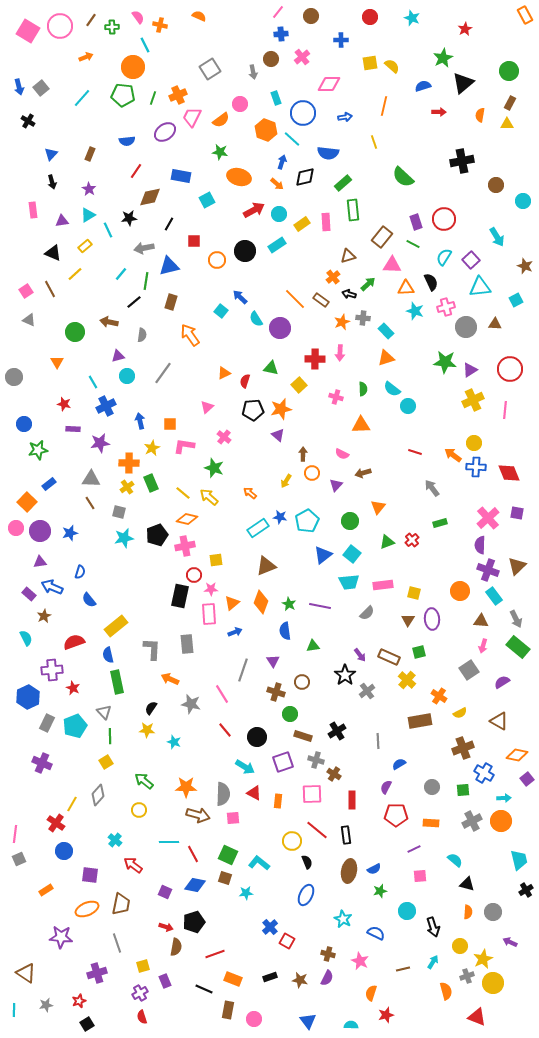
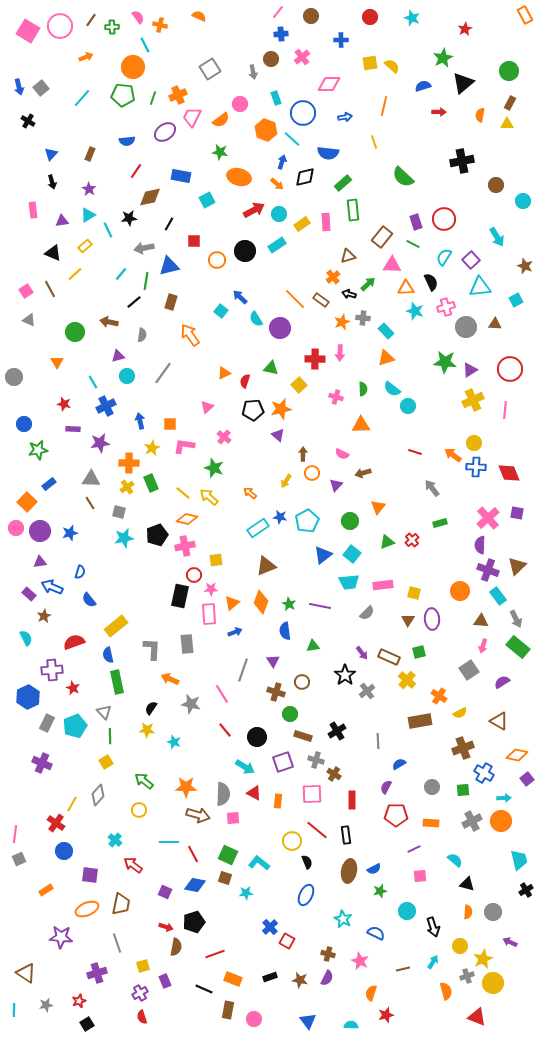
cyan rectangle at (494, 596): moved 4 px right
purple arrow at (360, 655): moved 2 px right, 2 px up
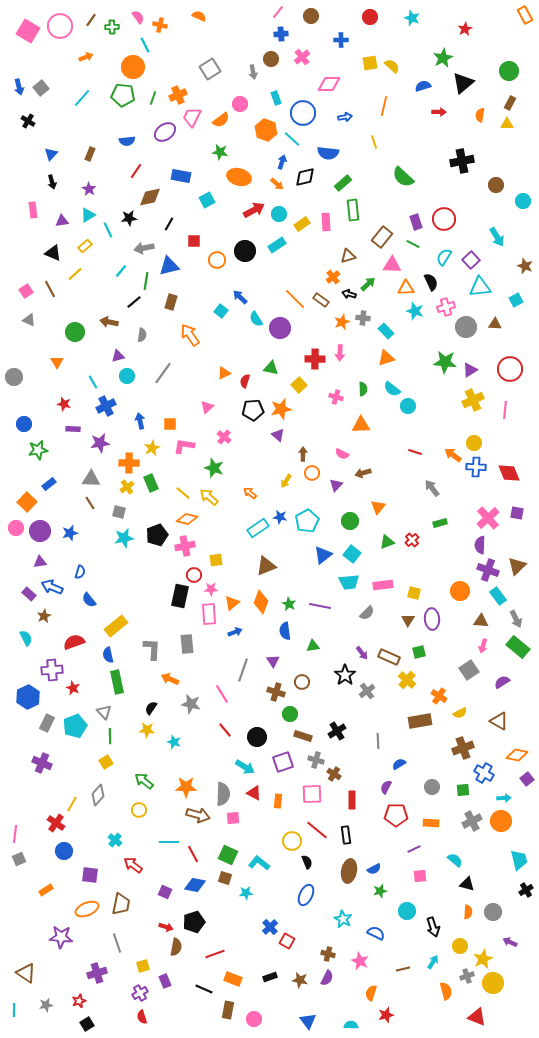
cyan line at (121, 274): moved 3 px up
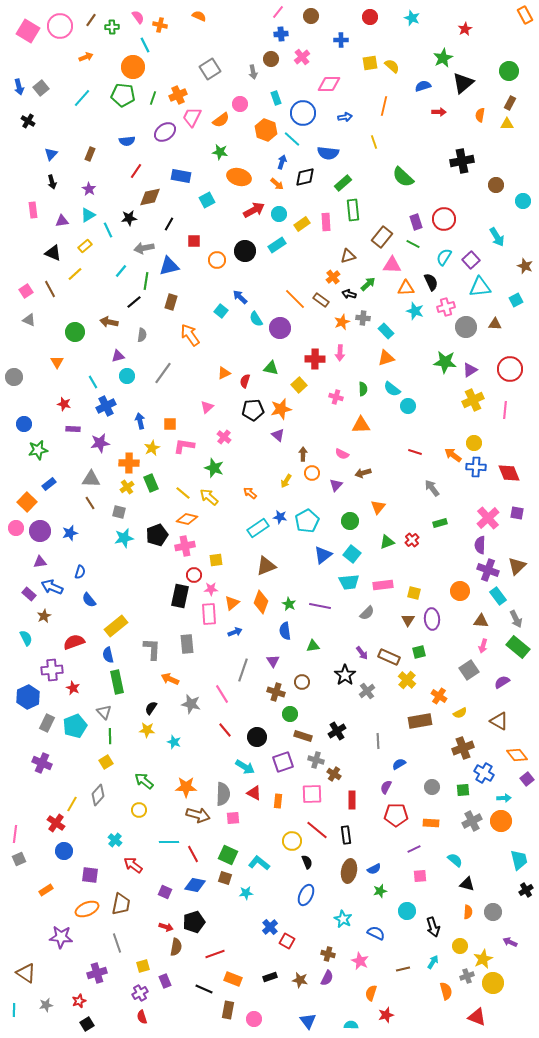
orange diamond at (517, 755): rotated 40 degrees clockwise
